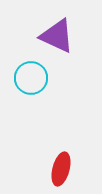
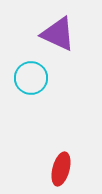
purple triangle: moved 1 px right, 2 px up
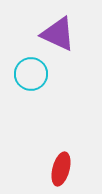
cyan circle: moved 4 px up
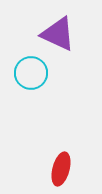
cyan circle: moved 1 px up
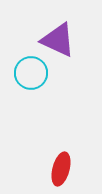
purple triangle: moved 6 px down
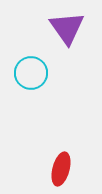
purple triangle: moved 9 px right, 12 px up; rotated 30 degrees clockwise
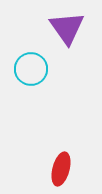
cyan circle: moved 4 px up
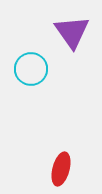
purple triangle: moved 5 px right, 4 px down
